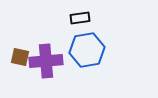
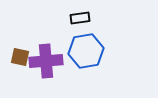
blue hexagon: moved 1 px left, 1 px down
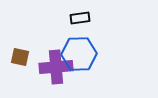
blue hexagon: moved 7 px left, 3 px down; rotated 8 degrees clockwise
purple cross: moved 10 px right, 6 px down
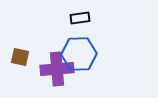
purple cross: moved 1 px right, 2 px down
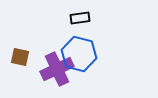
blue hexagon: rotated 16 degrees clockwise
purple cross: rotated 20 degrees counterclockwise
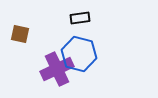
brown square: moved 23 px up
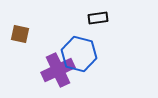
black rectangle: moved 18 px right
purple cross: moved 1 px right, 1 px down
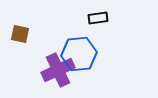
blue hexagon: rotated 20 degrees counterclockwise
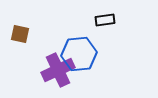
black rectangle: moved 7 px right, 2 px down
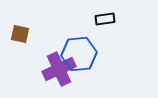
black rectangle: moved 1 px up
purple cross: moved 1 px right, 1 px up
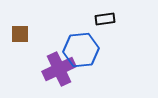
brown square: rotated 12 degrees counterclockwise
blue hexagon: moved 2 px right, 4 px up
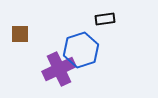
blue hexagon: rotated 12 degrees counterclockwise
